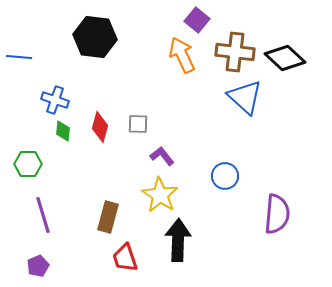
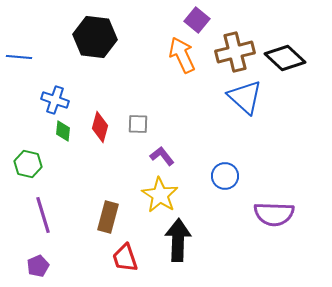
brown cross: rotated 21 degrees counterclockwise
green hexagon: rotated 12 degrees clockwise
purple semicircle: moved 3 px left; rotated 87 degrees clockwise
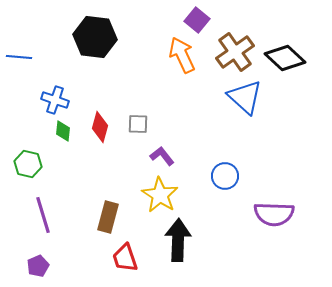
brown cross: rotated 21 degrees counterclockwise
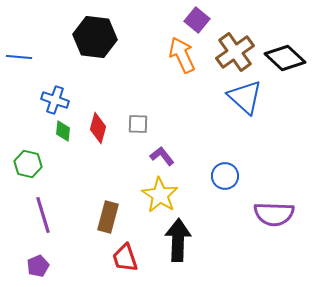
red diamond: moved 2 px left, 1 px down
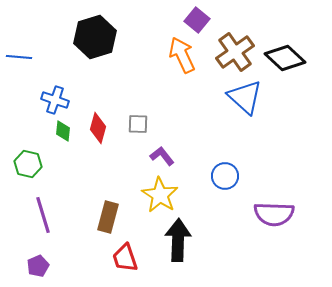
black hexagon: rotated 24 degrees counterclockwise
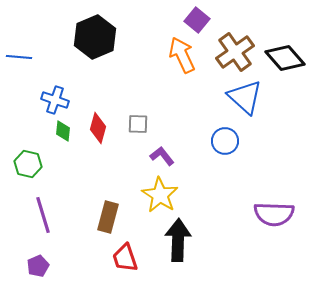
black hexagon: rotated 6 degrees counterclockwise
black diamond: rotated 6 degrees clockwise
blue circle: moved 35 px up
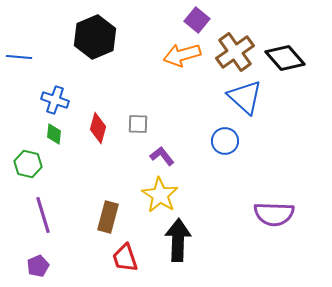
orange arrow: rotated 81 degrees counterclockwise
green diamond: moved 9 px left, 3 px down
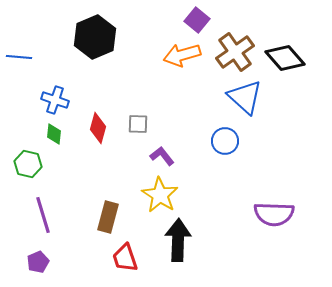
purple pentagon: moved 4 px up
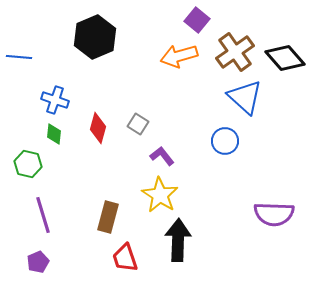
orange arrow: moved 3 px left, 1 px down
gray square: rotated 30 degrees clockwise
